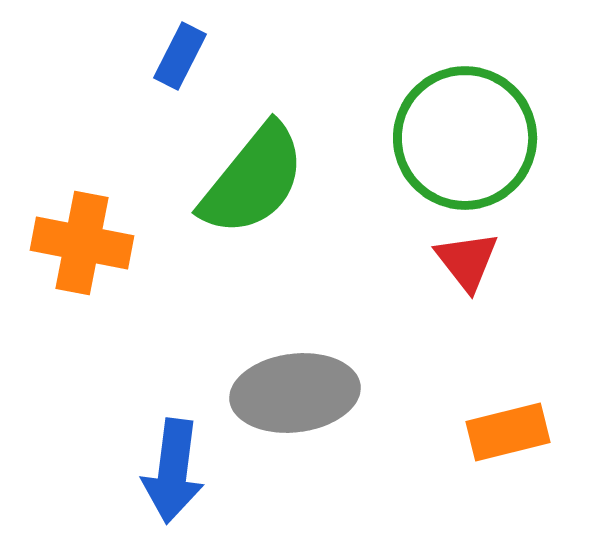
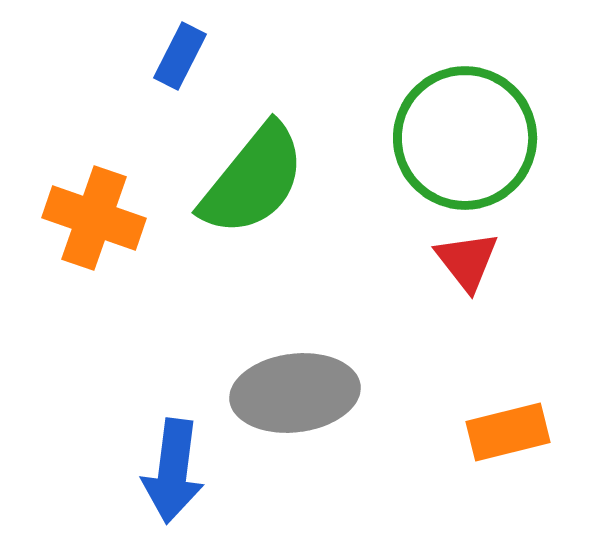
orange cross: moved 12 px right, 25 px up; rotated 8 degrees clockwise
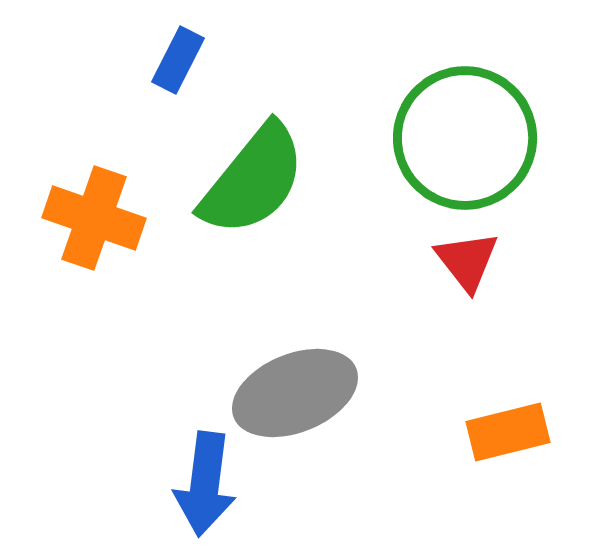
blue rectangle: moved 2 px left, 4 px down
gray ellipse: rotated 15 degrees counterclockwise
blue arrow: moved 32 px right, 13 px down
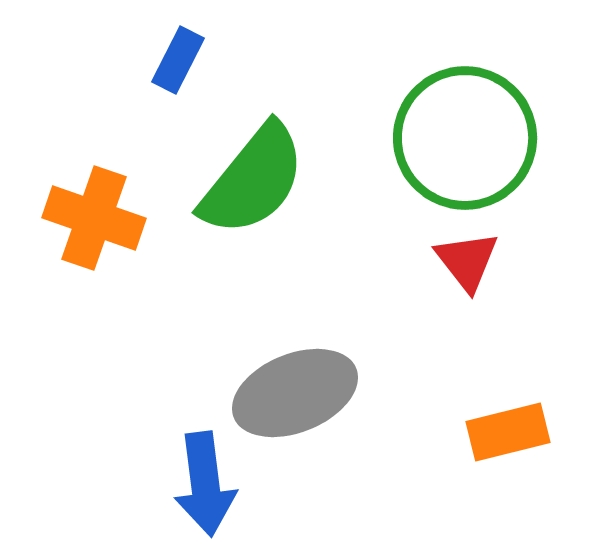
blue arrow: rotated 14 degrees counterclockwise
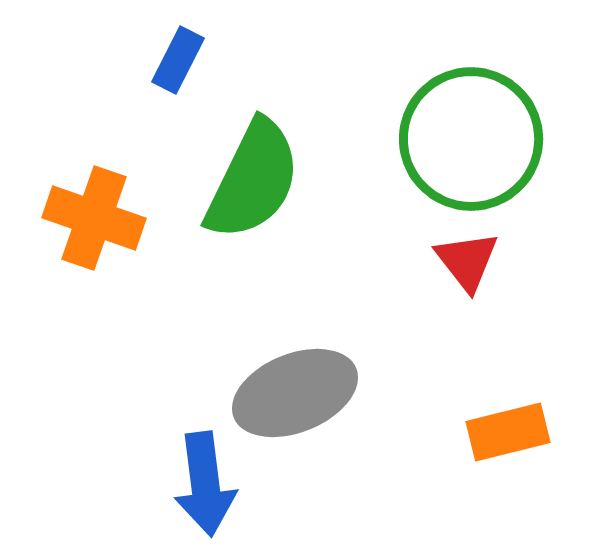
green circle: moved 6 px right, 1 px down
green semicircle: rotated 13 degrees counterclockwise
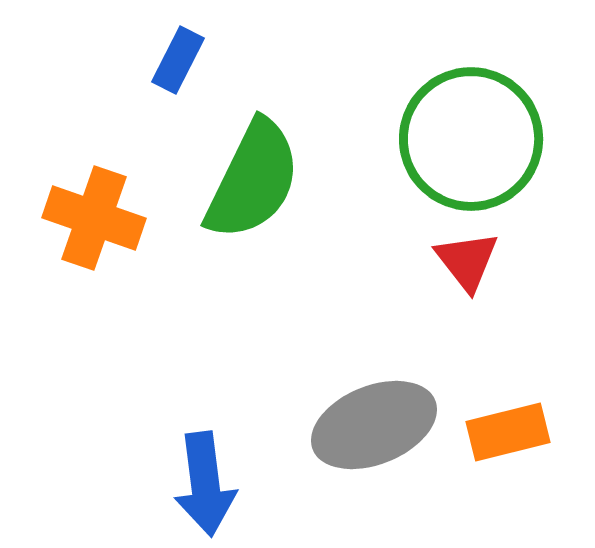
gray ellipse: moved 79 px right, 32 px down
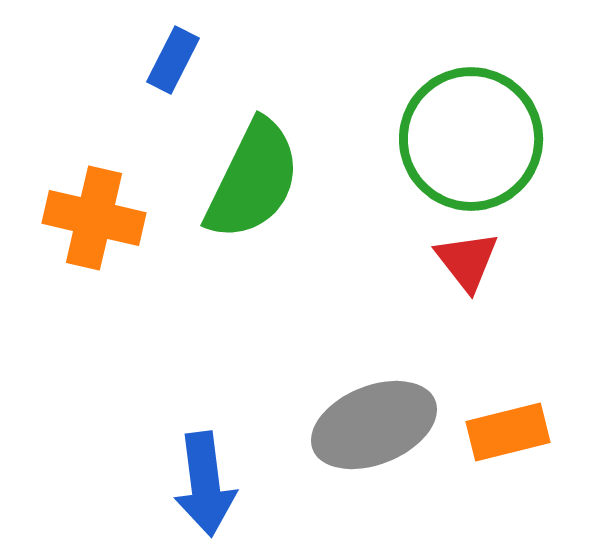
blue rectangle: moved 5 px left
orange cross: rotated 6 degrees counterclockwise
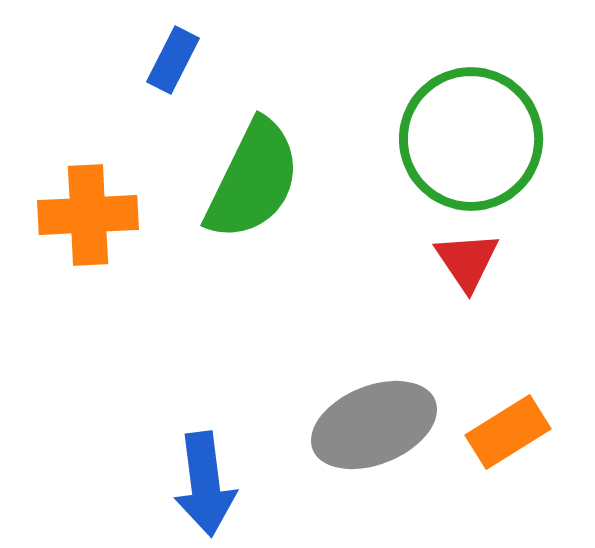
orange cross: moved 6 px left, 3 px up; rotated 16 degrees counterclockwise
red triangle: rotated 4 degrees clockwise
orange rectangle: rotated 18 degrees counterclockwise
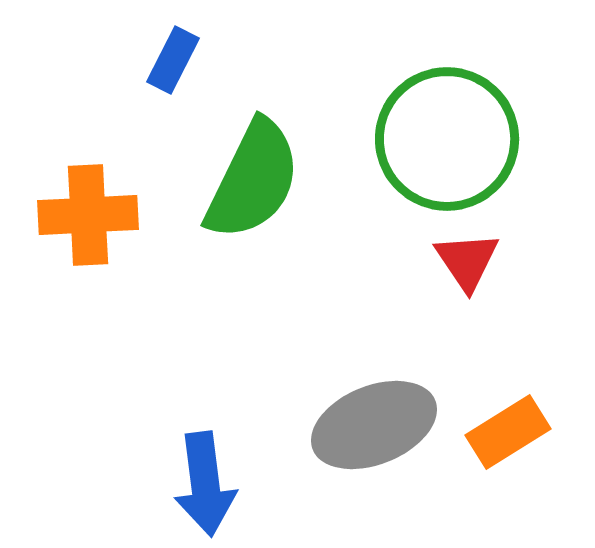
green circle: moved 24 px left
